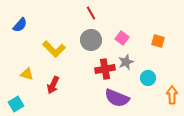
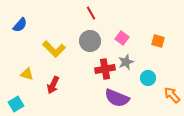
gray circle: moved 1 px left, 1 px down
orange arrow: rotated 42 degrees counterclockwise
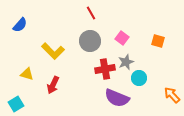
yellow L-shape: moved 1 px left, 2 px down
cyan circle: moved 9 px left
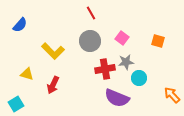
gray star: rotated 14 degrees clockwise
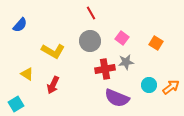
orange square: moved 2 px left, 2 px down; rotated 16 degrees clockwise
yellow L-shape: rotated 15 degrees counterclockwise
yellow triangle: rotated 16 degrees clockwise
cyan circle: moved 10 px right, 7 px down
orange arrow: moved 1 px left, 8 px up; rotated 96 degrees clockwise
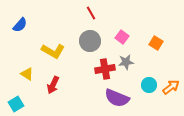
pink square: moved 1 px up
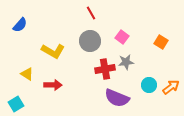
orange square: moved 5 px right, 1 px up
red arrow: rotated 114 degrees counterclockwise
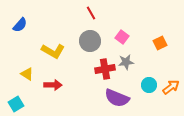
orange square: moved 1 px left, 1 px down; rotated 32 degrees clockwise
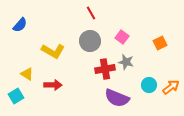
gray star: rotated 21 degrees clockwise
cyan square: moved 8 px up
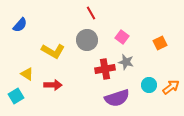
gray circle: moved 3 px left, 1 px up
purple semicircle: rotated 40 degrees counterclockwise
